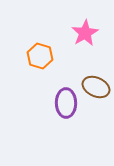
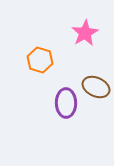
orange hexagon: moved 4 px down
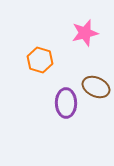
pink star: rotated 16 degrees clockwise
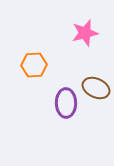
orange hexagon: moved 6 px left, 5 px down; rotated 20 degrees counterclockwise
brown ellipse: moved 1 px down
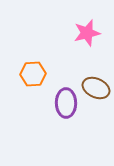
pink star: moved 2 px right
orange hexagon: moved 1 px left, 9 px down
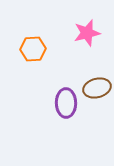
orange hexagon: moved 25 px up
brown ellipse: moved 1 px right; rotated 40 degrees counterclockwise
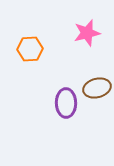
orange hexagon: moved 3 px left
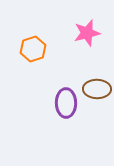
orange hexagon: moved 3 px right; rotated 15 degrees counterclockwise
brown ellipse: moved 1 px down; rotated 16 degrees clockwise
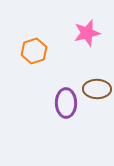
orange hexagon: moved 1 px right, 2 px down
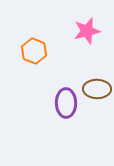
pink star: moved 2 px up
orange hexagon: rotated 20 degrees counterclockwise
